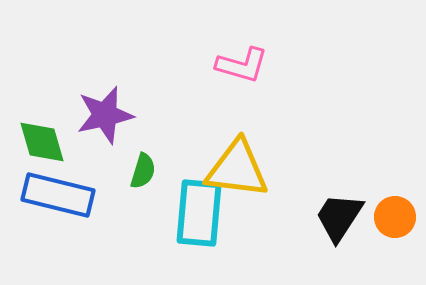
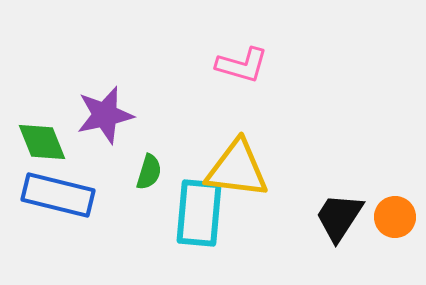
green diamond: rotated 6 degrees counterclockwise
green semicircle: moved 6 px right, 1 px down
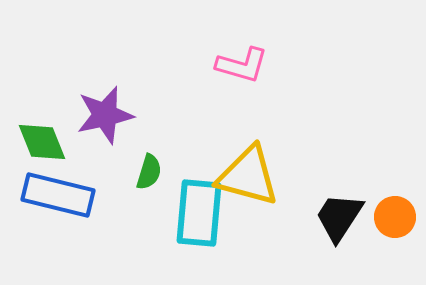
yellow triangle: moved 11 px right, 7 px down; rotated 8 degrees clockwise
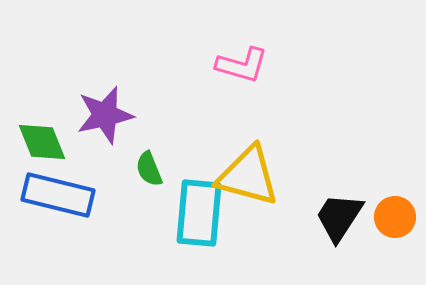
green semicircle: moved 3 px up; rotated 141 degrees clockwise
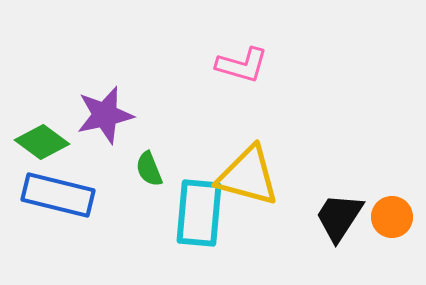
green diamond: rotated 32 degrees counterclockwise
orange circle: moved 3 px left
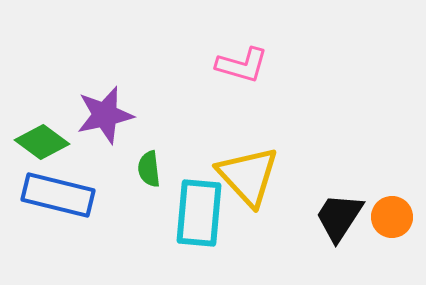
green semicircle: rotated 15 degrees clockwise
yellow triangle: rotated 32 degrees clockwise
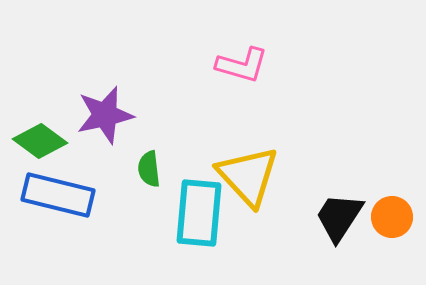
green diamond: moved 2 px left, 1 px up
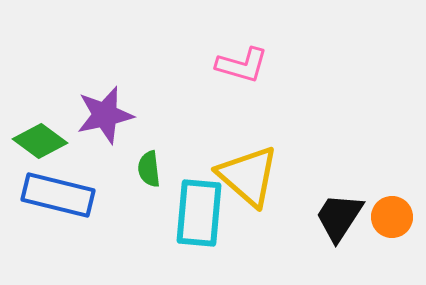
yellow triangle: rotated 6 degrees counterclockwise
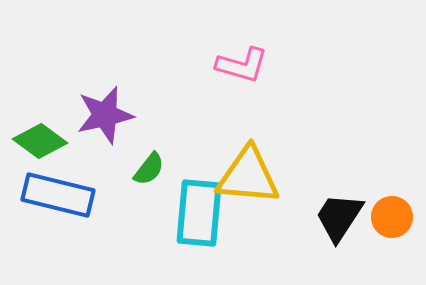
green semicircle: rotated 135 degrees counterclockwise
yellow triangle: rotated 36 degrees counterclockwise
